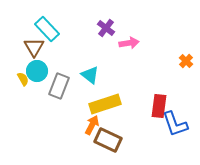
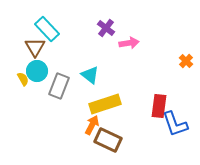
brown triangle: moved 1 px right
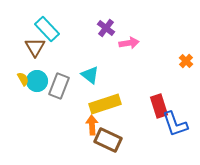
cyan circle: moved 10 px down
red rectangle: rotated 25 degrees counterclockwise
orange arrow: rotated 30 degrees counterclockwise
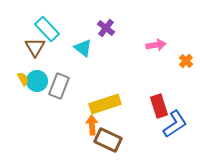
pink arrow: moved 27 px right, 2 px down
cyan triangle: moved 7 px left, 27 px up
blue L-shape: rotated 104 degrees counterclockwise
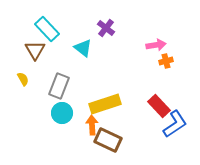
brown triangle: moved 3 px down
orange cross: moved 20 px left; rotated 32 degrees clockwise
cyan circle: moved 25 px right, 32 px down
red rectangle: rotated 25 degrees counterclockwise
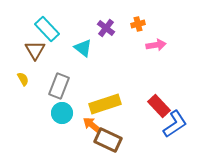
orange cross: moved 28 px left, 37 px up
orange arrow: rotated 48 degrees counterclockwise
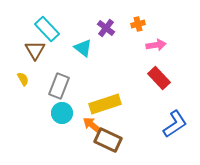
red rectangle: moved 28 px up
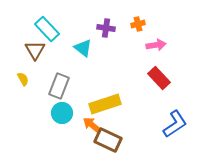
purple cross: rotated 30 degrees counterclockwise
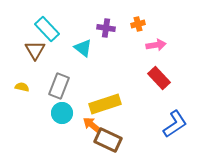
yellow semicircle: moved 1 px left, 8 px down; rotated 48 degrees counterclockwise
